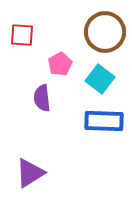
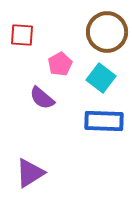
brown circle: moved 2 px right
cyan square: moved 1 px right, 1 px up
purple semicircle: rotated 44 degrees counterclockwise
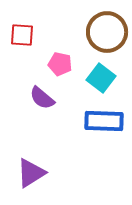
pink pentagon: rotated 30 degrees counterclockwise
purple triangle: moved 1 px right
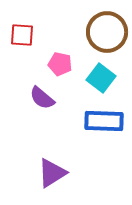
purple triangle: moved 21 px right
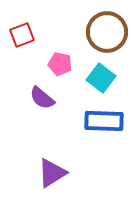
red square: rotated 25 degrees counterclockwise
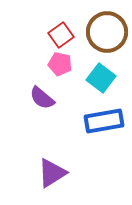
red square: moved 39 px right; rotated 15 degrees counterclockwise
blue rectangle: rotated 12 degrees counterclockwise
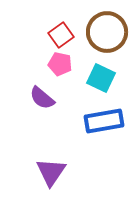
cyan square: rotated 12 degrees counterclockwise
purple triangle: moved 1 px left, 1 px up; rotated 24 degrees counterclockwise
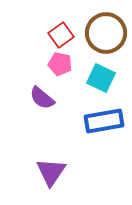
brown circle: moved 1 px left, 1 px down
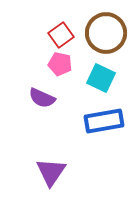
purple semicircle: rotated 16 degrees counterclockwise
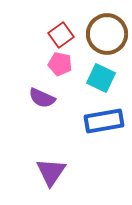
brown circle: moved 1 px right, 1 px down
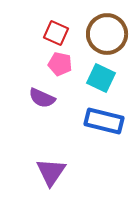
red square: moved 5 px left, 2 px up; rotated 30 degrees counterclockwise
blue rectangle: rotated 24 degrees clockwise
